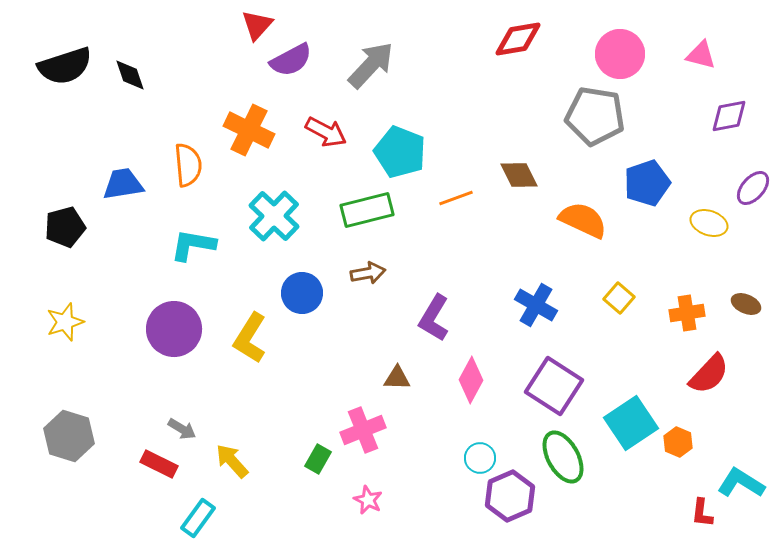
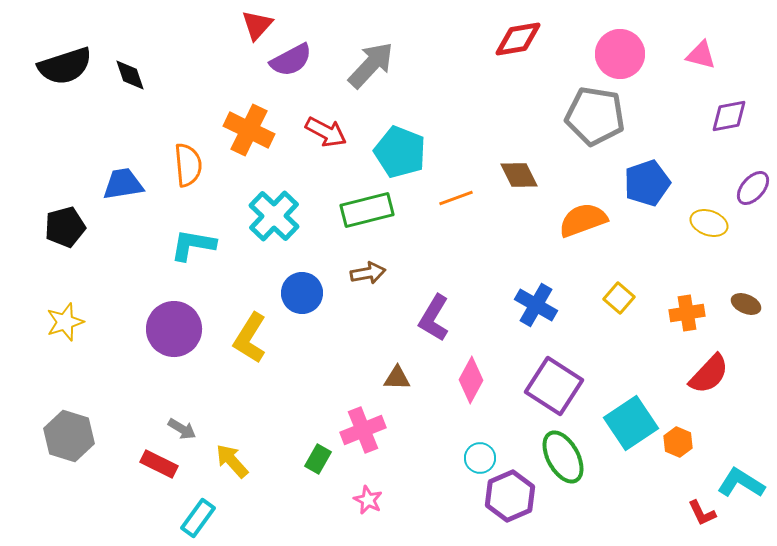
orange semicircle at (583, 220): rotated 45 degrees counterclockwise
red L-shape at (702, 513): rotated 32 degrees counterclockwise
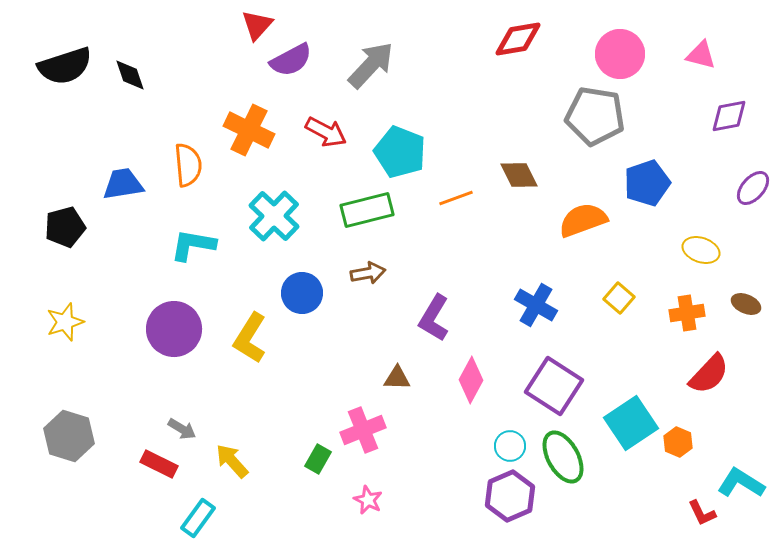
yellow ellipse at (709, 223): moved 8 px left, 27 px down
cyan circle at (480, 458): moved 30 px right, 12 px up
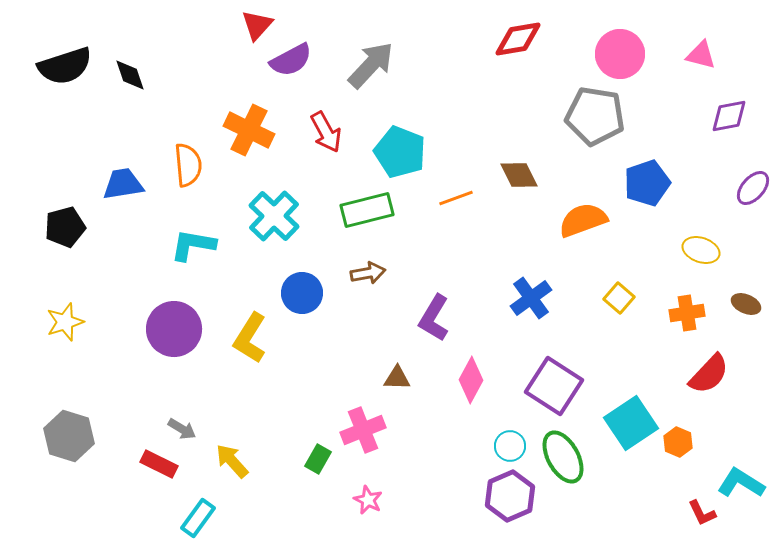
red arrow at (326, 132): rotated 33 degrees clockwise
blue cross at (536, 305): moved 5 px left, 7 px up; rotated 24 degrees clockwise
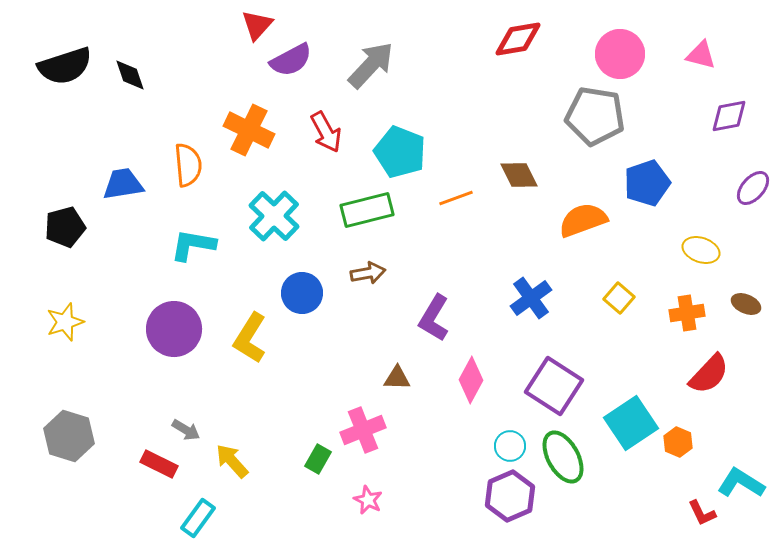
gray arrow at (182, 429): moved 4 px right, 1 px down
